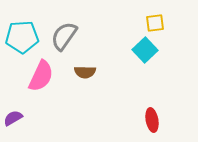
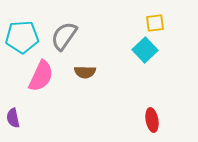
purple semicircle: rotated 72 degrees counterclockwise
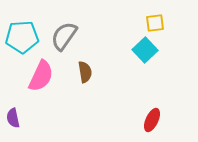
brown semicircle: rotated 100 degrees counterclockwise
red ellipse: rotated 35 degrees clockwise
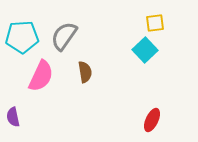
purple semicircle: moved 1 px up
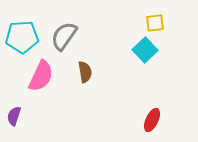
purple semicircle: moved 1 px right, 1 px up; rotated 30 degrees clockwise
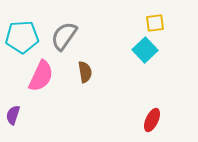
purple semicircle: moved 1 px left, 1 px up
